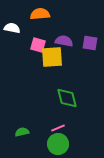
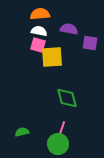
white semicircle: moved 27 px right, 3 px down
purple semicircle: moved 5 px right, 12 px up
pink line: moved 4 px right; rotated 48 degrees counterclockwise
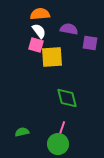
white semicircle: rotated 42 degrees clockwise
pink square: moved 2 px left
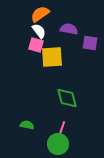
orange semicircle: rotated 30 degrees counterclockwise
green semicircle: moved 5 px right, 7 px up; rotated 24 degrees clockwise
